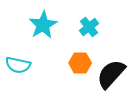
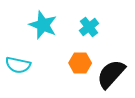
cyan star: rotated 20 degrees counterclockwise
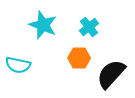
orange hexagon: moved 1 px left, 5 px up
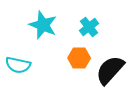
black semicircle: moved 1 px left, 4 px up
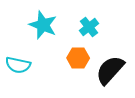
orange hexagon: moved 1 px left
